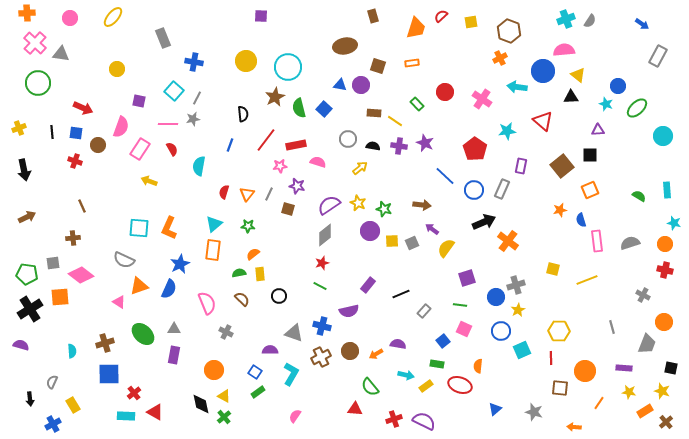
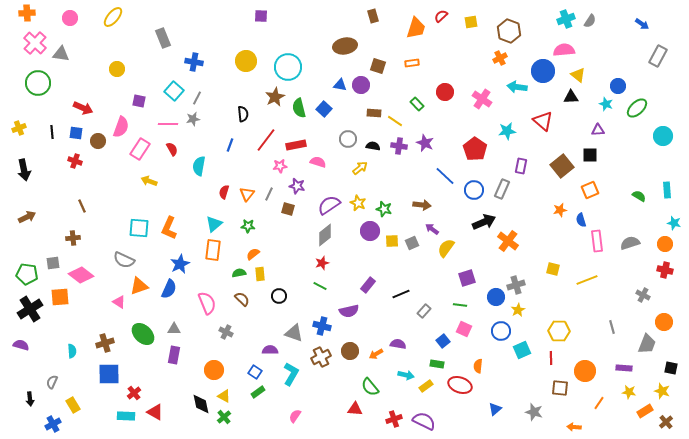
brown circle at (98, 145): moved 4 px up
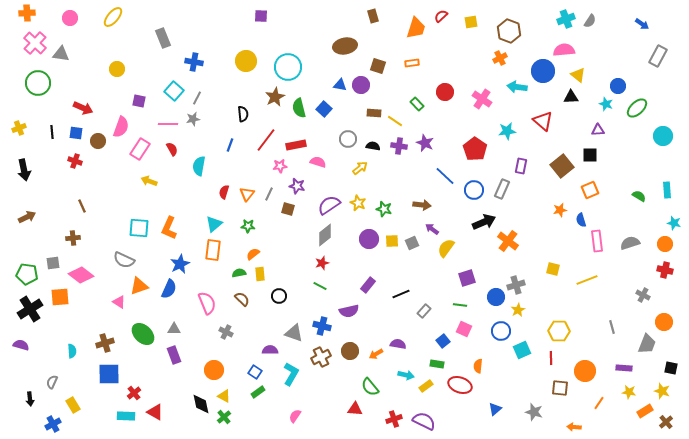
purple circle at (370, 231): moved 1 px left, 8 px down
purple rectangle at (174, 355): rotated 30 degrees counterclockwise
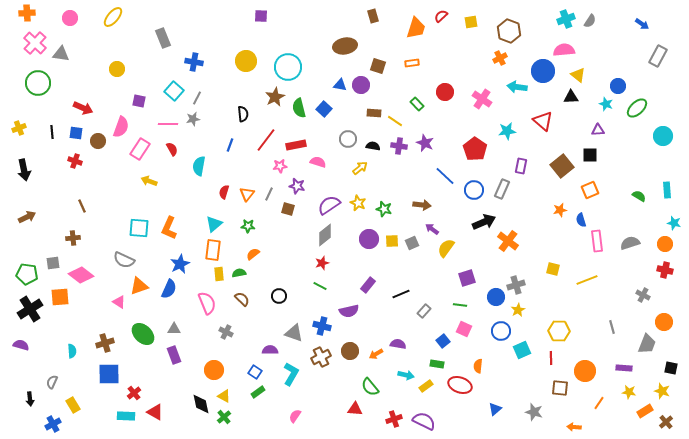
yellow rectangle at (260, 274): moved 41 px left
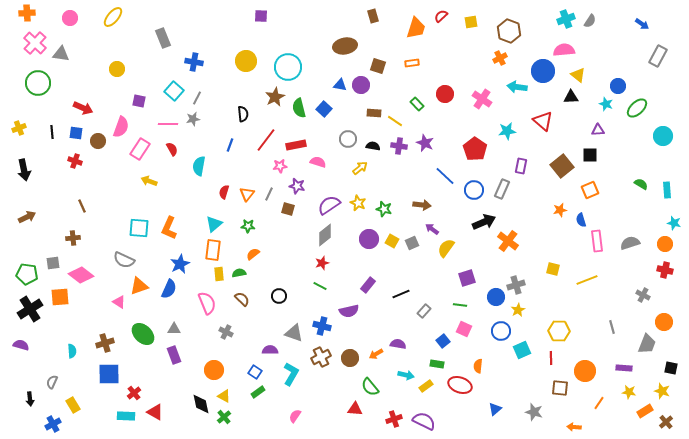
red circle at (445, 92): moved 2 px down
green semicircle at (639, 196): moved 2 px right, 12 px up
yellow square at (392, 241): rotated 32 degrees clockwise
brown circle at (350, 351): moved 7 px down
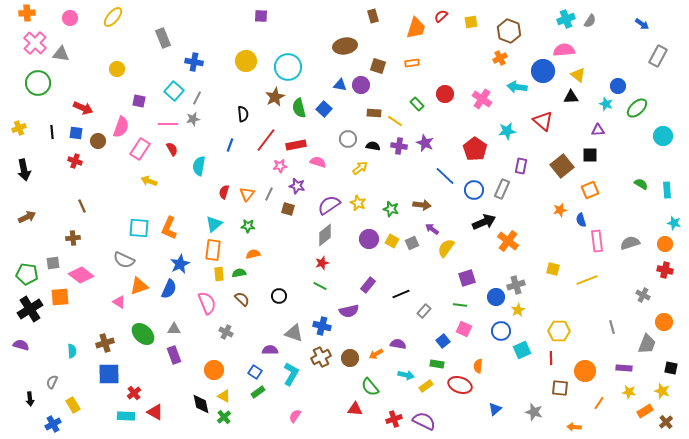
green star at (384, 209): moved 7 px right
orange semicircle at (253, 254): rotated 24 degrees clockwise
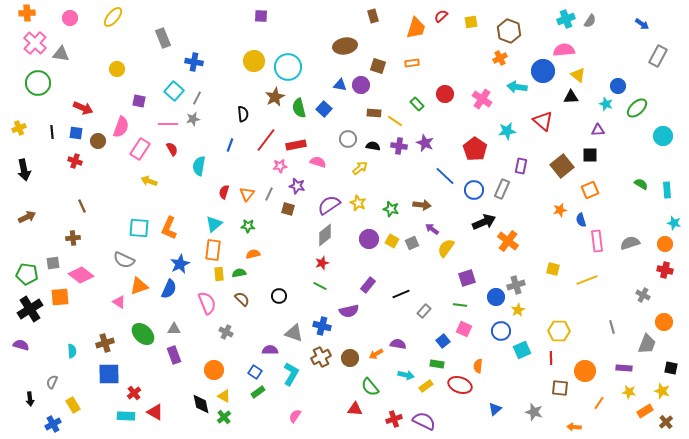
yellow circle at (246, 61): moved 8 px right
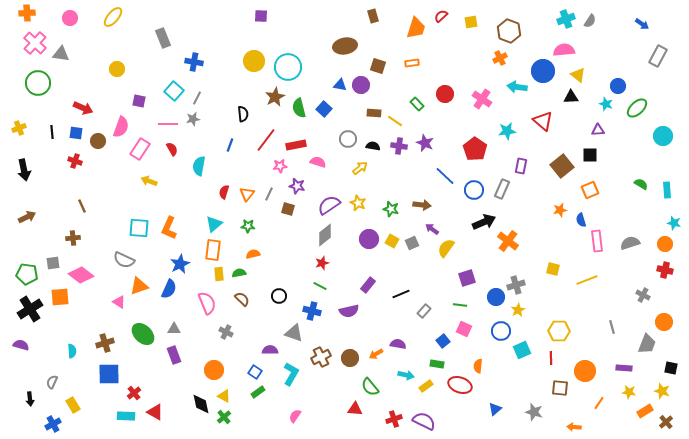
blue cross at (322, 326): moved 10 px left, 15 px up
